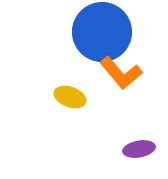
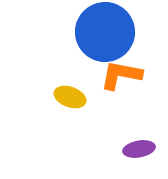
blue circle: moved 3 px right
orange L-shape: moved 2 px down; rotated 141 degrees clockwise
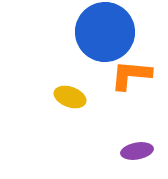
orange L-shape: moved 10 px right; rotated 6 degrees counterclockwise
purple ellipse: moved 2 px left, 2 px down
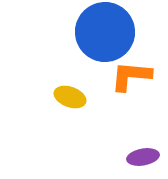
orange L-shape: moved 1 px down
purple ellipse: moved 6 px right, 6 px down
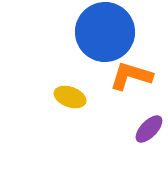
orange L-shape: rotated 12 degrees clockwise
purple ellipse: moved 6 px right, 28 px up; rotated 36 degrees counterclockwise
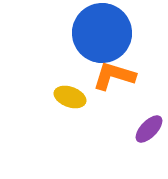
blue circle: moved 3 px left, 1 px down
orange L-shape: moved 17 px left
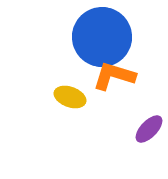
blue circle: moved 4 px down
